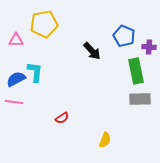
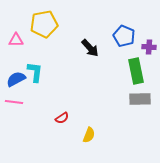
black arrow: moved 2 px left, 3 px up
yellow semicircle: moved 16 px left, 5 px up
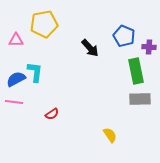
red semicircle: moved 10 px left, 4 px up
yellow semicircle: moved 21 px right; rotated 56 degrees counterclockwise
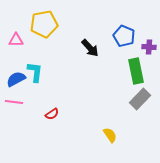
gray rectangle: rotated 45 degrees counterclockwise
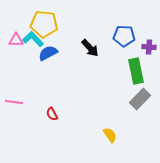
yellow pentagon: rotated 16 degrees clockwise
blue pentagon: rotated 20 degrees counterclockwise
cyan L-shape: moved 2 px left, 33 px up; rotated 50 degrees counterclockwise
blue semicircle: moved 32 px right, 26 px up
red semicircle: rotated 96 degrees clockwise
